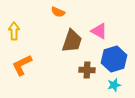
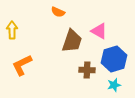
yellow arrow: moved 2 px left, 1 px up
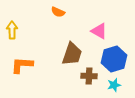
brown trapezoid: moved 13 px down
orange L-shape: rotated 30 degrees clockwise
brown cross: moved 2 px right, 6 px down
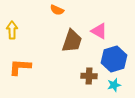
orange semicircle: moved 1 px left, 2 px up
brown trapezoid: moved 13 px up
orange L-shape: moved 2 px left, 2 px down
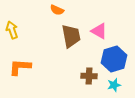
yellow arrow: rotated 18 degrees counterclockwise
brown trapezoid: moved 1 px left, 5 px up; rotated 30 degrees counterclockwise
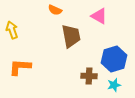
orange semicircle: moved 2 px left
pink triangle: moved 15 px up
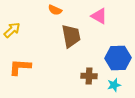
yellow arrow: rotated 66 degrees clockwise
blue hexagon: moved 4 px right, 1 px up; rotated 15 degrees clockwise
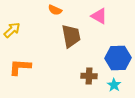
cyan star: rotated 24 degrees counterclockwise
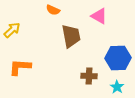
orange semicircle: moved 2 px left
cyan star: moved 3 px right, 2 px down
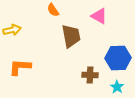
orange semicircle: rotated 32 degrees clockwise
yellow arrow: rotated 30 degrees clockwise
brown cross: moved 1 px right, 1 px up
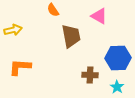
yellow arrow: moved 1 px right
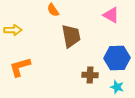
pink triangle: moved 12 px right, 1 px up
yellow arrow: rotated 12 degrees clockwise
blue hexagon: moved 1 px left
orange L-shape: rotated 20 degrees counterclockwise
cyan star: rotated 16 degrees counterclockwise
